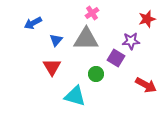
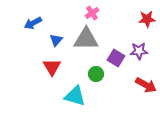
red star: rotated 12 degrees clockwise
purple star: moved 8 px right, 10 px down
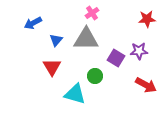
green circle: moved 1 px left, 2 px down
cyan triangle: moved 2 px up
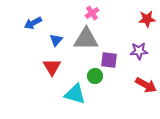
purple square: moved 7 px left, 2 px down; rotated 24 degrees counterclockwise
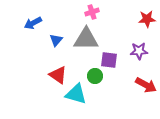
pink cross: moved 1 px up; rotated 16 degrees clockwise
red triangle: moved 6 px right, 8 px down; rotated 24 degrees counterclockwise
cyan triangle: moved 1 px right
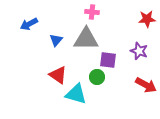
pink cross: rotated 24 degrees clockwise
blue arrow: moved 4 px left, 1 px down
purple star: rotated 24 degrees clockwise
purple square: moved 1 px left
green circle: moved 2 px right, 1 px down
